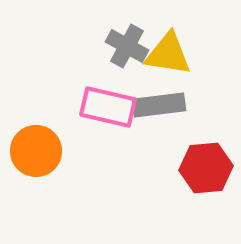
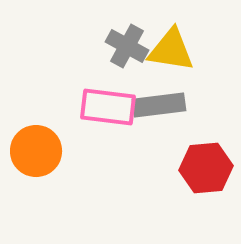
yellow triangle: moved 3 px right, 4 px up
pink rectangle: rotated 6 degrees counterclockwise
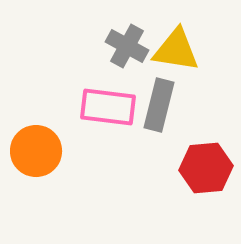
yellow triangle: moved 5 px right
gray rectangle: rotated 69 degrees counterclockwise
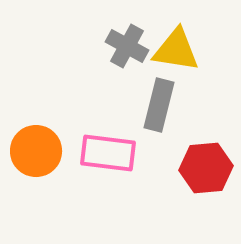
pink rectangle: moved 46 px down
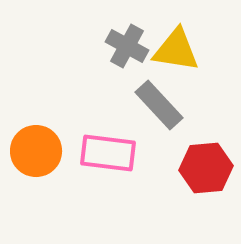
gray rectangle: rotated 57 degrees counterclockwise
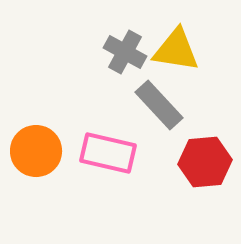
gray cross: moved 2 px left, 6 px down
pink rectangle: rotated 6 degrees clockwise
red hexagon: moved 1 px left, 6 px up
